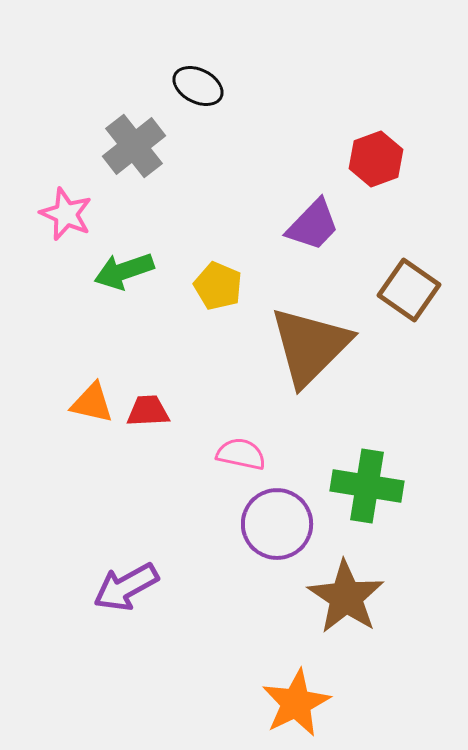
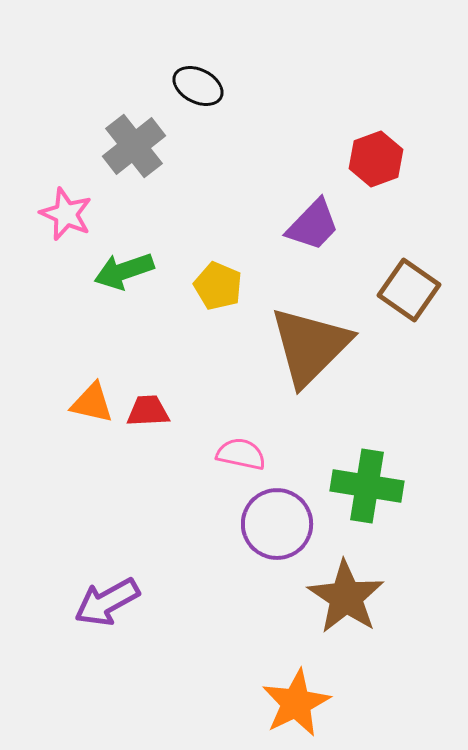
purple arrow: moved 19 px left, 15 px down
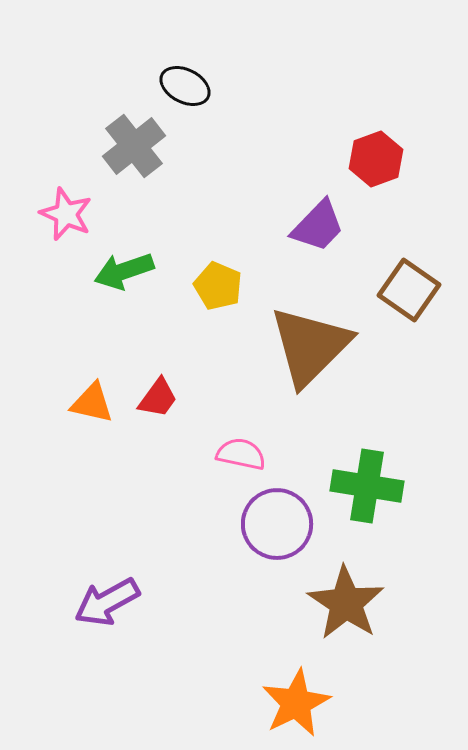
black ellipse: moved 13 px left
purple trapezoid: moved 5 px right, 1 px down
red trapezoid: moved 10 px right, 13 px up; rotated 129 degrees clockwise
brown star: moved 6 px down
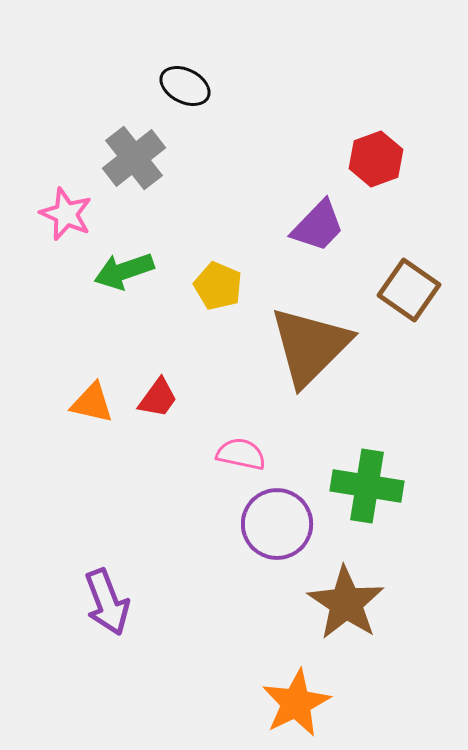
gray cross: moved 12 px down
purple arrow: rotated 82 degrees counterclockwise
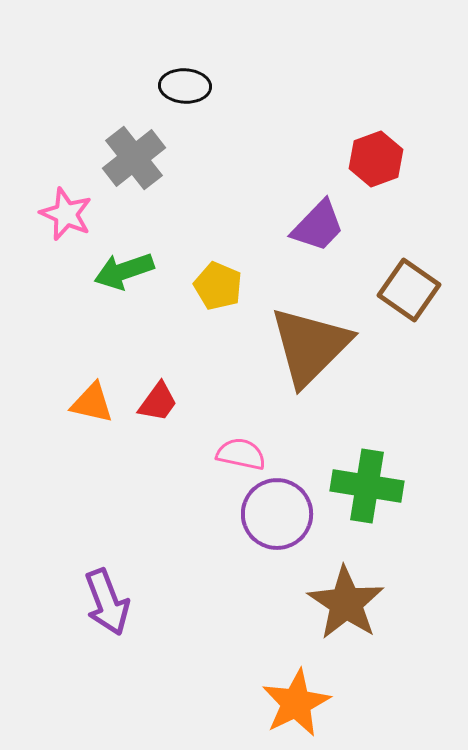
black ellipse: rotated 24 degrees counterclockwise
red trapezoid: moved 4 px down
purple circle: moved 10 px up
